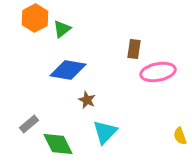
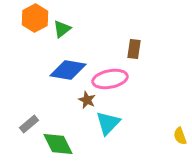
pink ellipse: moved 48 px left, 7 px down
cyan triangle: moved 3 px right, 9 px up
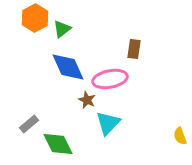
blue diamond: moved 3 px up; rotated 57 degrees clockwise
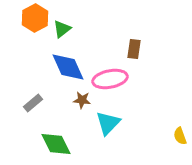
brown star: moved 5 px left; rotated 18 degrees counterclockwise
gray rectangle: moved 4 px right, 21 px up
green diamond: moved 2 px left
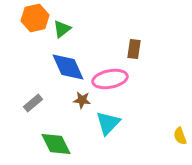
orange hexagon: rotated 16 degrees clockwise
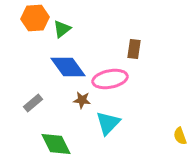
orange hexagon: rotated 8 degrees clockwise
blue diamond: rotated 12 degrees counterclockwise
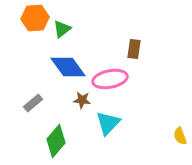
green diamond: moved 3 px up; rotated 68 degrees clockwise
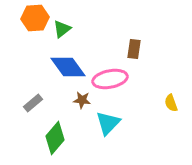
yellow semicircle: moved 9 px left, 33 px up
green diamond: moved 1 px left, 3 px up
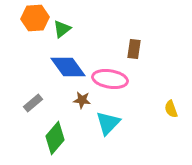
pink ellipse: rotated 20 degrees clockwise
yellow semicircle: moved 6 px down
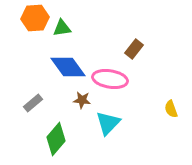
green triangle: moved 1 px up; rotated 30 degrees clockwise
brown rectangle: rotated 30 degrees clockwise
green diamond: moved 1 px right, 1 px down
